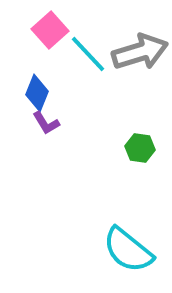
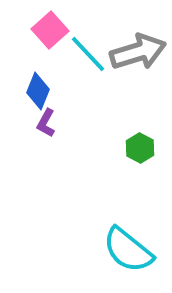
gray arrow: moved 2 px left
blue diamond: moved 1 px right, 2 px up
purple L-shape: rotated 60 degrees clockwise
green hexagon: rotated 20 degrees clockwise
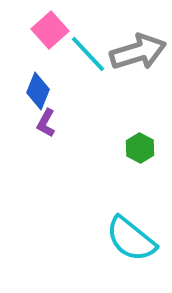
cyan semicircle: moved 3 px right, 11 px up
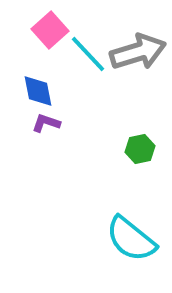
blue diamond: rotated 33 degrees counterclockwise
purple L-shape: rotated 80 degrees clockwise
green hexagon: moved 1 px down; rotated 20 degrees clockwise
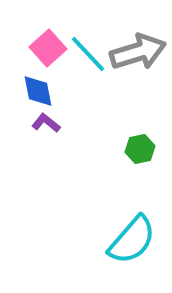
pink square: moved 2 px left, 18 px down
purple L-shape: rotated 20 degrees clockwise
cyan semicircle: moved 1 px right, 1 px down; rotated 88 degrees counterclockwise
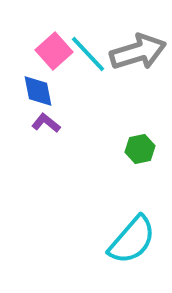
pink square: moved 6 px right, 3 px down
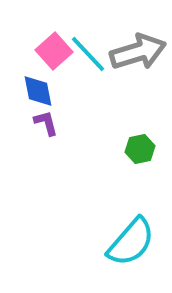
purple L-shape: rotated 36 degrees clockwise
cyan semicircle: moved 1 px left, 2 px down
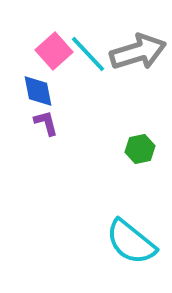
cyan semicircle: rotated 88 degrees clockwise
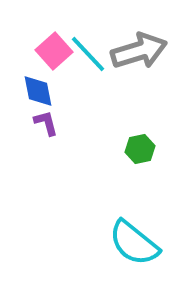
gray arrow: moved 1 px right, 1 px up
cyan semicircle: moved 3 px right, 1 px down
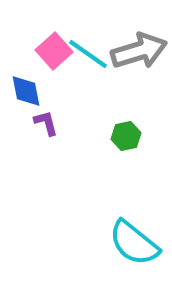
cyan line: rotated 12 degrees counterclockwise
blue diamond: moved 12 px left
green hexagon: moved 14 px left, 13 px up
